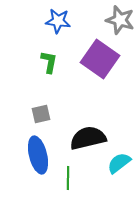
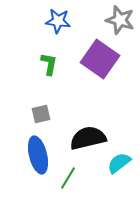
green L-shape: moved 2 px down
green line: rotated 30 degrees clockwise
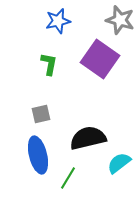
blue star: rotated 20 degrees counterclockwise
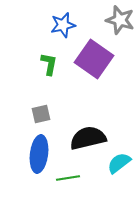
blue star: moved 5 px right, 4 px down
purple square: moved 6 px left
blue ellipse: moved 1 px right, 1 px up; rotated 21 degrees clockwise
green line: rotated 50 degrees clockwise
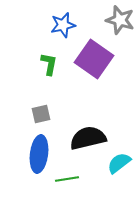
green line: moved 1 px left, 1 px down
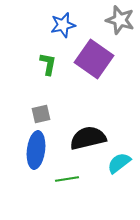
green L-shape: moved 1 px left
blue ellipse: moved 3 px left, 4 px up
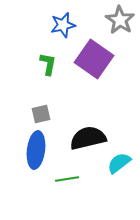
gray star: rotated 16 degrees clockwise
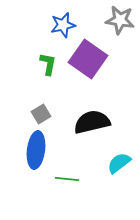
gray star: rotated 24 degrees counterclockwise
purple square: moved 6 px left
gray square: rotated 18 degrees counterclockwise
black semicircle: moved 4 px right, 16 px up
green line: rotated 15 degrees clockwise
